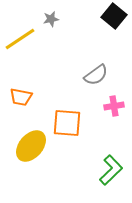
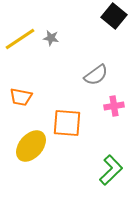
gray star: moved 19 px down; rotated 21 degrees clockwise
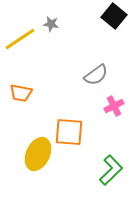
gray star: moved 14 px up
orange trapezoid: moved 4 px up
pink cross: rotated 18 degrees counterclockwise
orange square: moved 2 px right, 9 px down
yellow ellipse: moved 7 px right, 8 px down; rotated 16 degrees counterclockwise
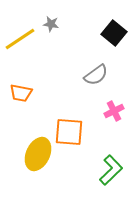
black square: moved 17 px down
pink cross: moved 5 px down
